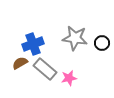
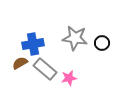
blue cross: rotated 10 degrees clockwise
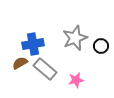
gray star: rotated 30 degrees counterclockwise
black circle: moved 1 px left, 3 px down
pink star: moved 7 px right, 2 px down
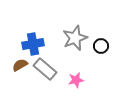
brown semicircle: moved 2 px down
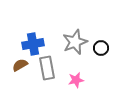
gray star: moved 4 px down
black circle: moved 2 px down
gray rectangle: moved 2 px right, 1 px up; rotated 40 degrees clockwise
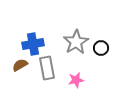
gray star: moved 1 px right; rotated 10 degrees counterclockwise
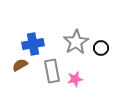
gray rectangle: moved 5 px right, 3 px down
pink star: moved 1 px left, 1 px up
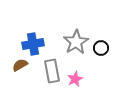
pink star: rotated 14 degrees counterclockwise
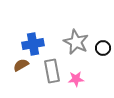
gray star: rotated 15 degrees counterclockwise
black circle: moved 2 px right
brown semicircle: moved 1 px right
pink star: moved 1 px right; rotated 21 degrees clockwise
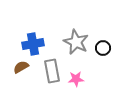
brown semicircle: moved 2 px down
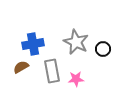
black circle: moved 1 px down
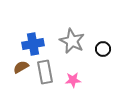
gray star: moved 4 px left, 1 px up
gray rectangle: moved 7 px left, 1 px down
pink star: moved 3 px left, 1 px down
